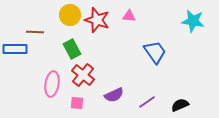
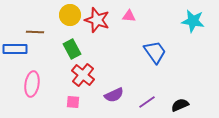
pink ellipse: moved 20 px left
pink square: moved 4 px left, 1 px up
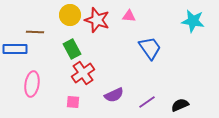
blue trapezoid: moved 5 px left, 4 px up
red cross: moved 2 px up; rotated 15 degrees clockwise
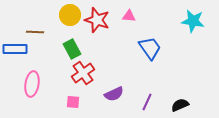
purple semicircle: moved 1 px up
purple line: rotated 30 degrees counterclockwise
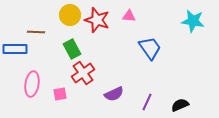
brown line: moved 1 px right
pink square: moved 13 px left, 8 px up; rotated 16 degrees counterclockwise
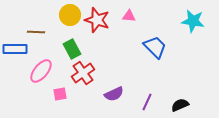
blue trapezoid: moved 5 px right, 1 px up; rotated 10 degrees counterclockwise
pink ellipse: moved 9 px right, 13 px up; rotated 30 degrees clockwise
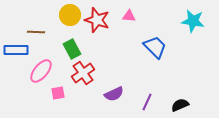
blue rectangle: moved 1 px right, 1 px down
pink square: moved 2 px left, 1 px up
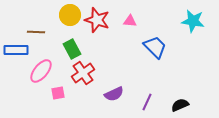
pink triangle: moved 1 px right, 5 px down
